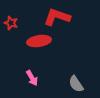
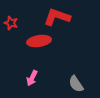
pink arrow: rotated 56 degrees clockwise
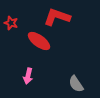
red ellipse: rotated 45 degrees clockwise
pink arrow: moved 4 px left, 2 px up; rotated 14 degrees counterclockwise
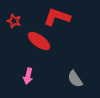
red star: moved 3 px right, 2 px up
gray semicircle: moved 1 px left, 5 px up
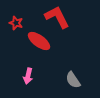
red L-shape: rotated 44 degrees clockwise
red star: moved 2 px right, 2 px down
gray semicircle: moved 2 px left, 1 px down
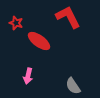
red L-shape: moved 11 px right
gray semicircle: moved 6 px down
